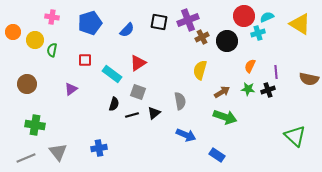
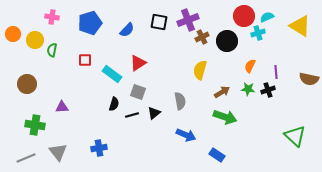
yellow triangle: moved 2 px down
orange circle: moved 2 px down
purple triangle: moved 9 px left, 18 px down; rotated 32 degrees clockwise
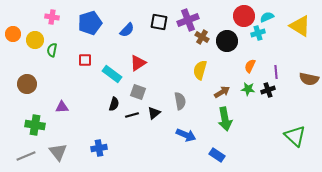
brown cross: rotated 32 degrees counterclockwise
green arrow: moved 2 px down; rotated 60 degrees clockwise
gray line: moved 2 px up
